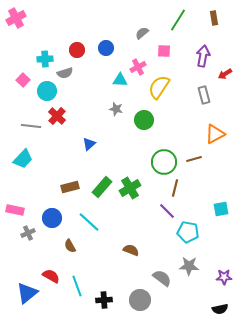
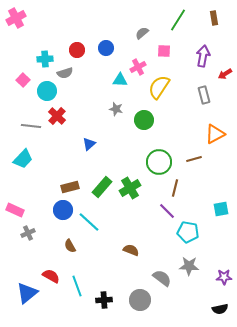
green circle at (164, 162): moved 5 px left
pink rectangle at (15, 210): rotated 12 degrees clockwise
blue circle at (52, 218): moved 11 px right, 8 px up
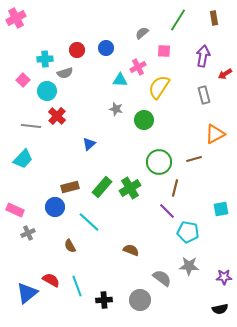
blue circle at (63, 210): moved 8 px left, 3 px up
red semicircle at (51, 276): moved 4 px down
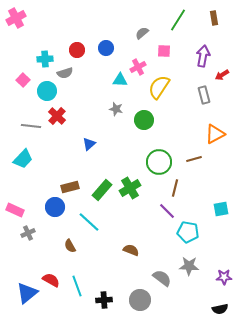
red arrow at (225, 74): moved 3 px left, 1 px down
green rectangle at (102, 187): moved 3 px down
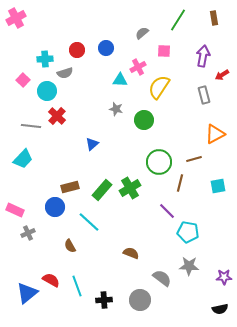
blue triangle at (89, 144): moved 3 px right
brown line at (175, 188): moved 5 px right, 5 px up
cyan square at (221, 209): moved 3 px left, 23 px up
brown semicircle at (131, 250): moved 3 px down
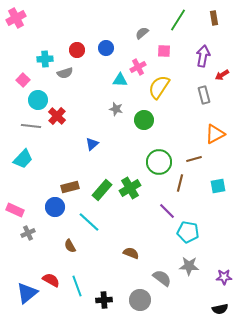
cyan circle at (47, 91): moved 9 px left, 9 px down
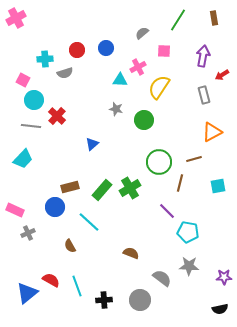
pink square at (23, 80): rotated 16 degrees counterclockwise
cyan circle at (38, 100): moved 4 px left
orange triangle at (215, 134): moved 3 px left, 2 px up
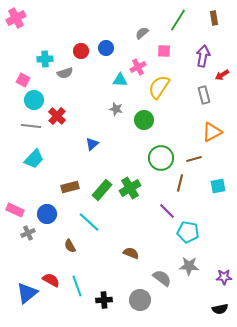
red circle at (77, 50): moved 4 px right, 1 px down
cyan trapezoid at (23, 159): moved 11 px right
green circle at (159, 162): moved 2 px right, 4 px up
blue circle at (55, 207): moved 8 px left, 7 px down
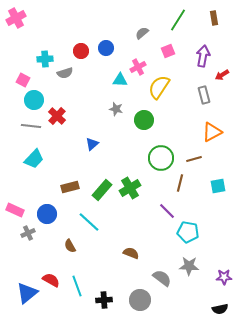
pink square at (164, 51): moved 4 px right; rotated 24 degrees counterclockwise
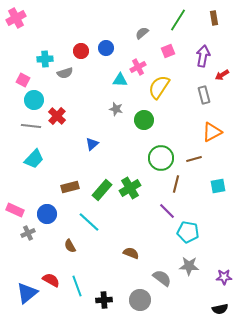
brown line at (180, 183): moved 4 px left, 1 px down
